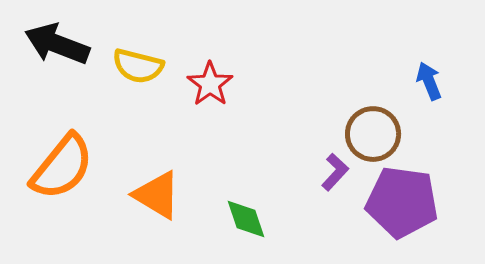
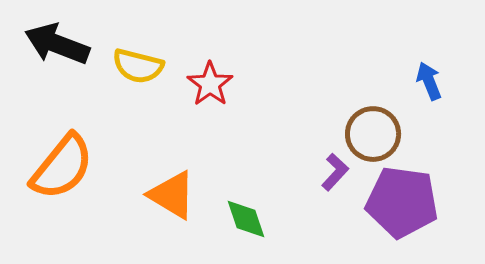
orange triangle: moved 15 px right
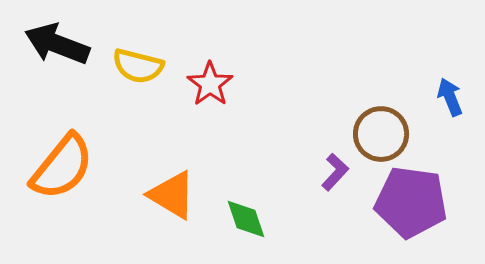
blue arrow: moved 21 px right, 16 px down
brown circle: moved 8 px right
purple pentagon: moved 9 px right
